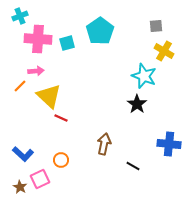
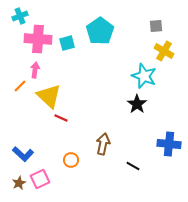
pink arrow: moved 1 px left, 1 px up; rotated 77 degrees counterclockwise
brown arrow: moved 1 px left
orange circle: moved 10 px right
brown star: moved 1 px left, 4 px up; rotated 16 degrees clockwise
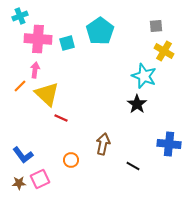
yellow triangle: moved 2 px left, 2 px up
blue L-shape: moved 1 px down; rotated 10 degrees clockwise
brown star: rotated 24 degrees clockwise
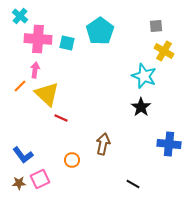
cyan cross: rotated 28 degrees counterclockwise
cyan square: rotated 28 degrees clockwise
black star: moved 4 px right, 3 px down
orange circle: moved 1 px right
black line: moved 18 px down
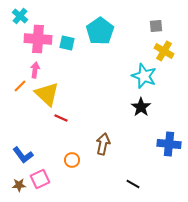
brown star: moved 2 px down
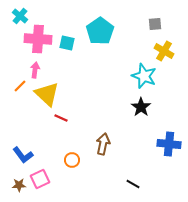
gray square: moved 1 px left, 2 px up
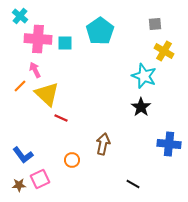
cyan square: moved 2 px left; rotated 14 degrees counterclockwise
pink arrow: rotated 35 degrees counterclockwise
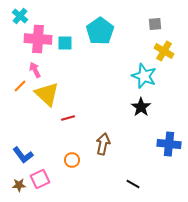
red line: moved 7 px right; rotated 40 degrees counterclockwise
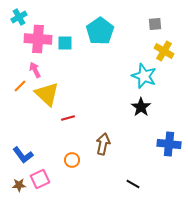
cyan cross: moved 1 px left, 1 px down; rotated 21 degrees clockwise
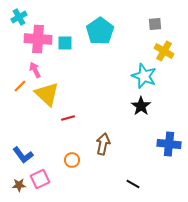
black star: moved 1 px up
